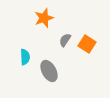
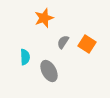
gray semicircle: moved 2 px left, 2 px down
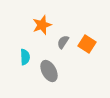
orange star: moved 2 px left, 7 px down
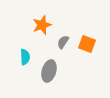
orange square: rotated 12 degrees counterclockwise
gray ellipse: rotated 45 degrees clockwise
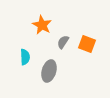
orange star: rotated 24 degrees counterclockwise
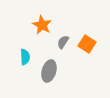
orange square: rotated 12 degrees clockwise
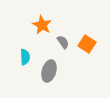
gray semicircle: rotated 112 degrees clockwise
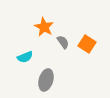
orange star: moved 2 px right, 2 px down
cyan semicircle: rotated 70 degrees clockwise
gray ellipse: moved 3 px left, 9 px down
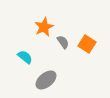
orange star: rotated 18 degrees clockwise
cyan semicircle: rotated 119 degrees counterclockwise
gray ellipse: rotated 35 degrees clockwise
